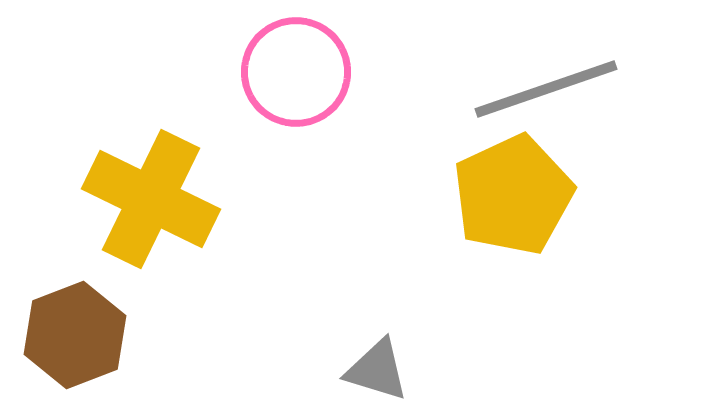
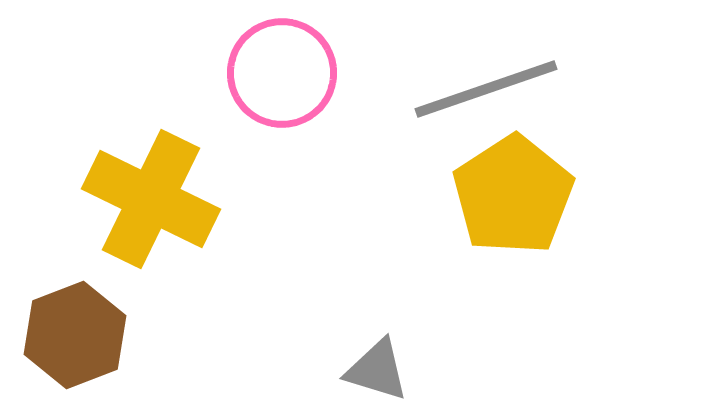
pink circle: moved 14 px left, 1 px down
gray line: moved 60 px left
yellow pentagon: rotated 8 degrees counterclockwise
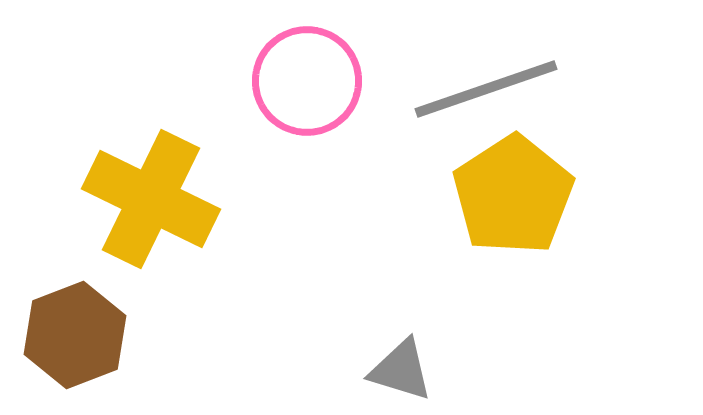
pink circle: moved 25 px right, 8 px down
gray triangle: moved 24 px right
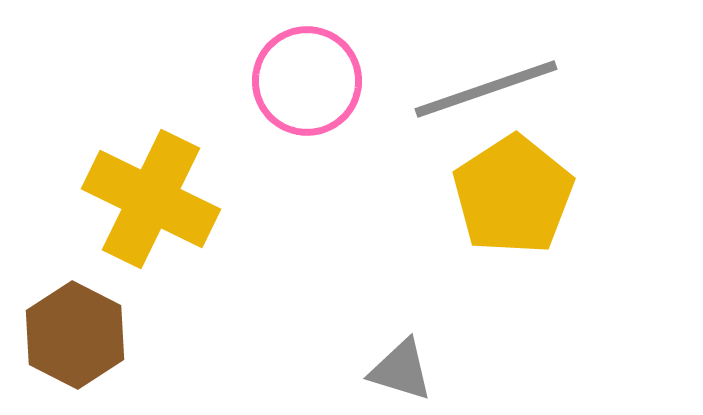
brown hexagon: rotated 12 degrees counterclockwise
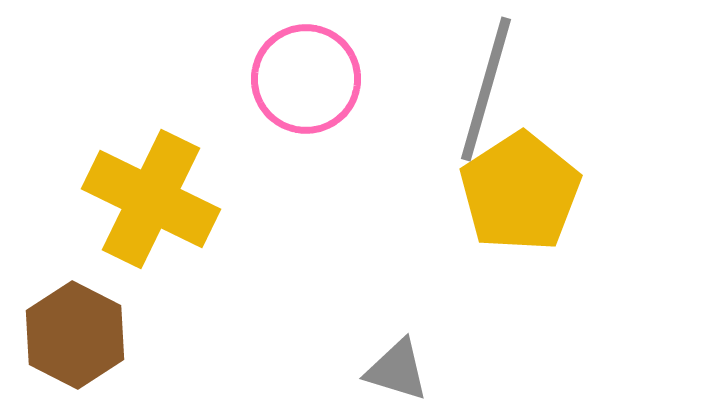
pink circle: moved 1 px left, 2 px up
gray line: rotated 55 degrees counterclockwise
yellow pentagon: moved 7 px right, 3 px up
gray triangle: moved 4 px left
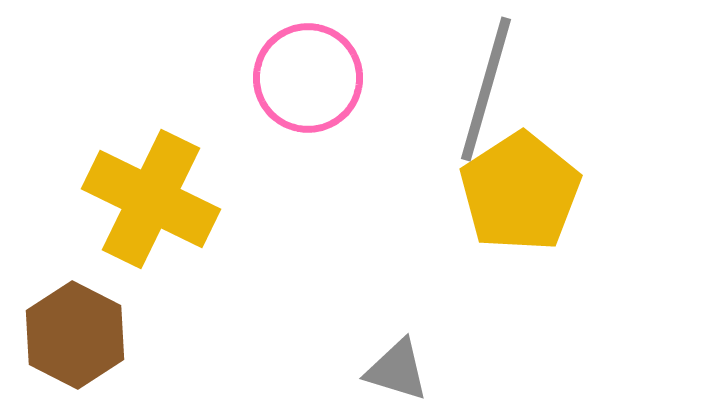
pink circle: moved 2 px right, 1 px up
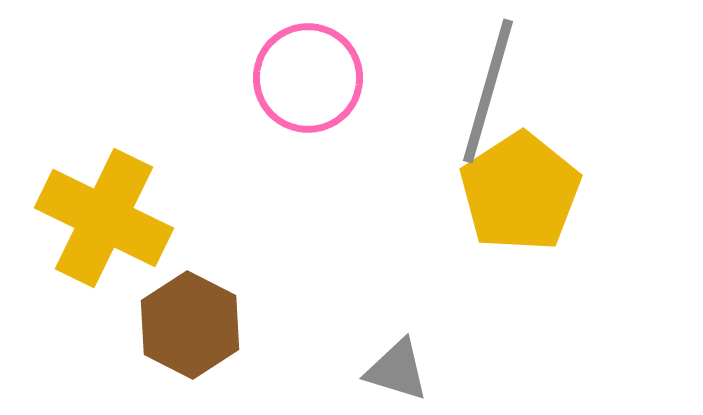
gray line: moved 2 px right, 2 px down
yellow cross: moved 47 px left, 19 px down
brown hexagon: moved 115 px right, 10 px up
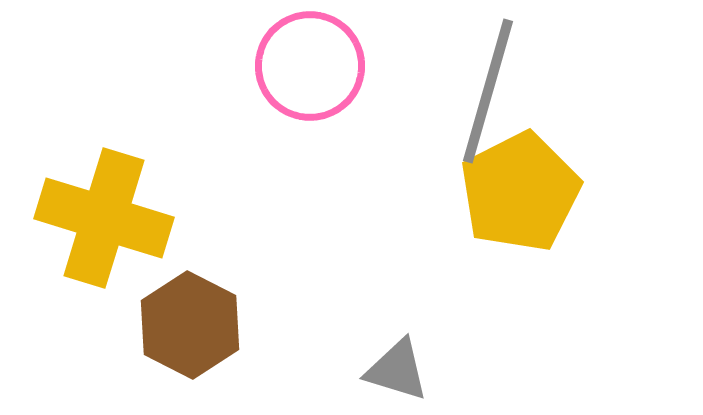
pink circle: moved 2 px right, 12 px up
yellow pentagon: rotated 6 degrees clockwise
yellow cross: rotated 9 degrees counterclockwise
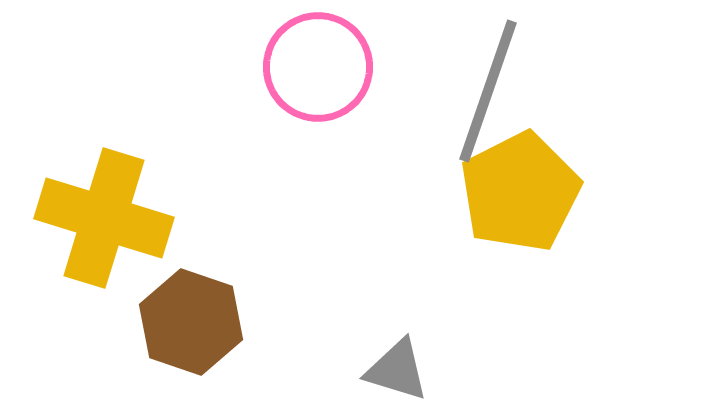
pink circle: moved 8 px right, 1 px down
gray line: rotated 3 degrees clockwise
brown hexagon: moved 1 px right, 3 px up; rotated 8 degrees counterclockwise
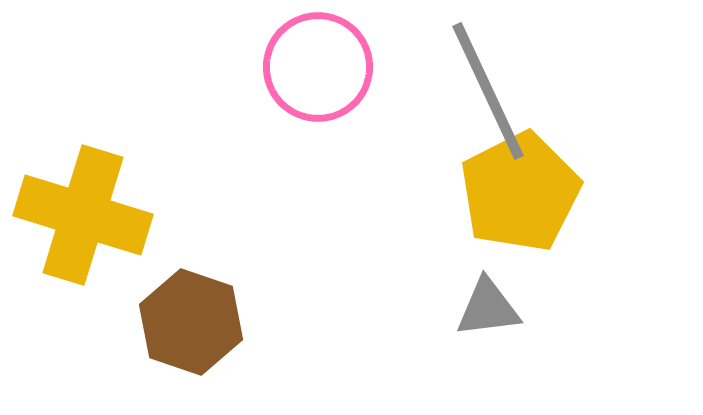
gray line: rotated 44 degrees counterclockwise
yellow cross: moved 21 px left, 3 px up
gray triangle: moved 91 px right, 62 px up; rotated 24 degrees counterclockwise
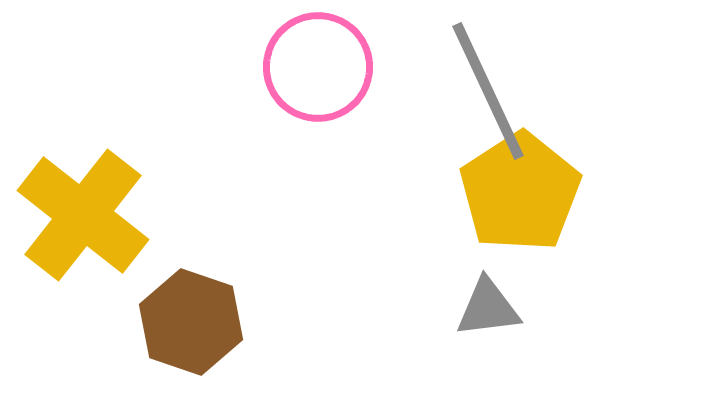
yellow pentagon: rotated 6 degrees counterclockwise
yellow cross: rotated 21 degrees clockwise
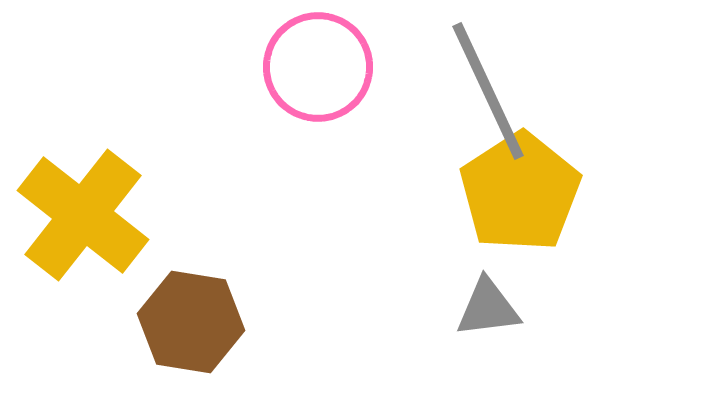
brown hexagon: rotated 10 degrees counterclockwise
